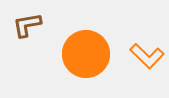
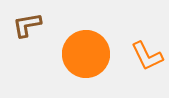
orange L-shape: rotated 20 degrees clockwise
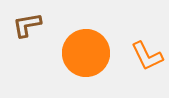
orange circle: moved 1 px up
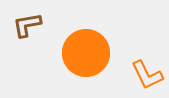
orange L-shape: moved 19 px down
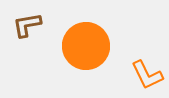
orange circle: moved 7 px up
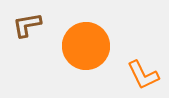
orange L-shape: moved 4 px left
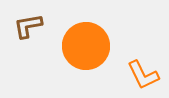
brown L-shape: moved 1 px right, 1 px down
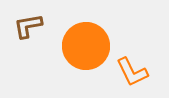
orange L-shape: moved 11 px left, 3 px up
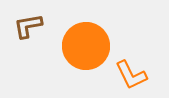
orange L-shape: moved 1 px left, 3 px down
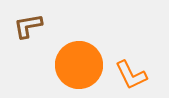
orange circle: moved 7 px left, 19 px down
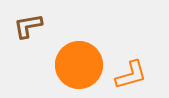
orange L-shape: rotated 80 degrees counterclockwise
